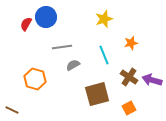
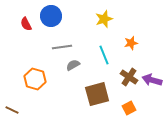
blue circle: moved 5 px right, 1 px up
red semicircle: rotated 56 degrees counterclockwise
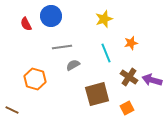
cyan line: moved 2 px right, 2 px up
orange square: moved 2 px left
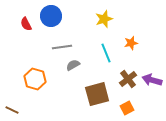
brown cross: moved 1 px left, 2 px down; rotated 18 degrees clockwise
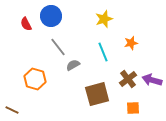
gray line: moved 4 px left; rotated 60 degrees clockwise
cyan line: moved 3 px left, 1 px up
orange square: moved 6 px right; rotated 24 degrees clockwise
